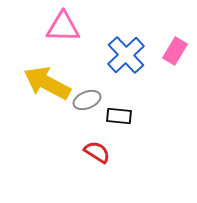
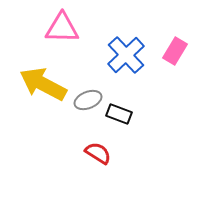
pink triangle: moved 1 px left, 1 px down
yellow arrow: moved 4 px left, 1 px down
gray ellipse: moved 1 px right
black rectangle: moved 2 px up; rotated 15 degrees clockwise
red semicircle: moved 1 px right, 1 px down
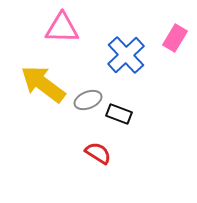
pink rectangle: moved 13 px up
yellow arrow: rotated 9 degrees clockwise
